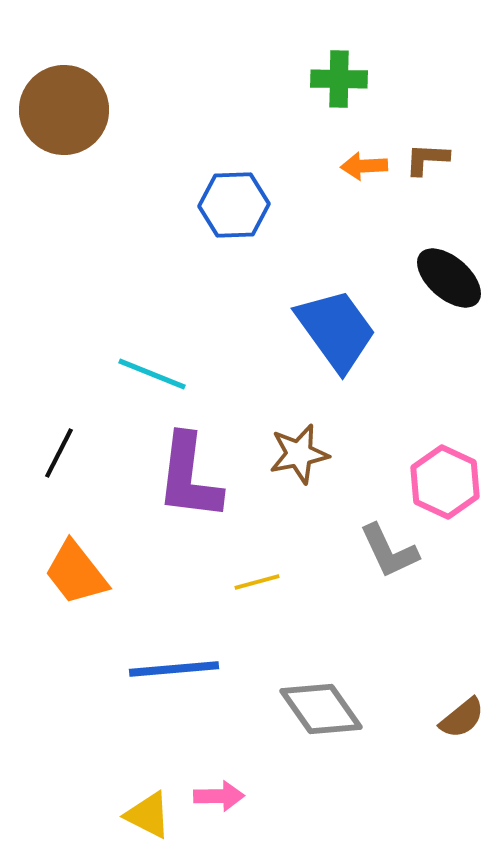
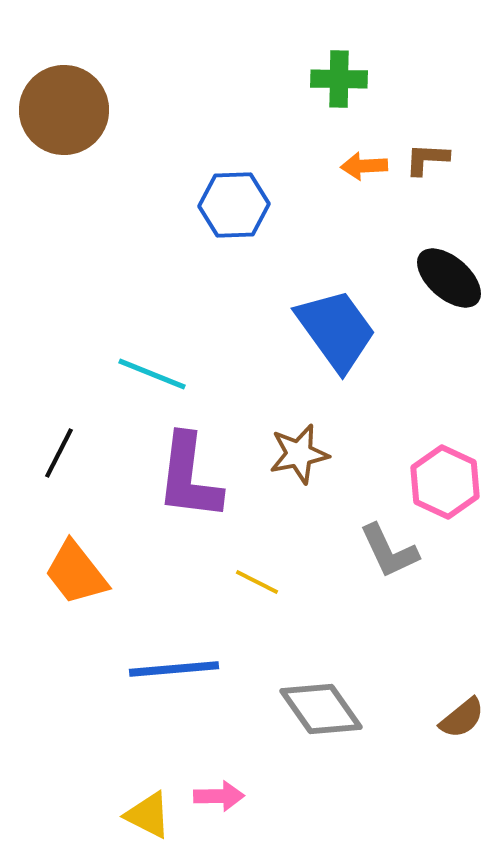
yellow line: rotated 42 degrees clockwise
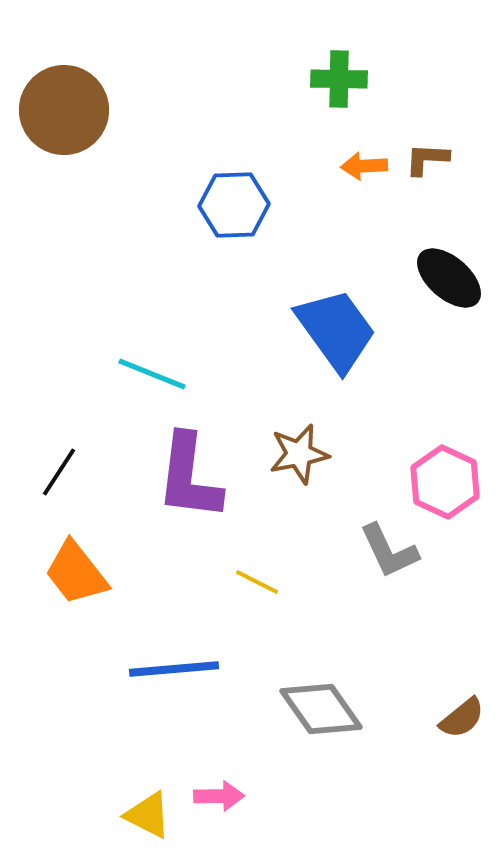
black line: moved 19 px down; rotated 6 degrees clockwise
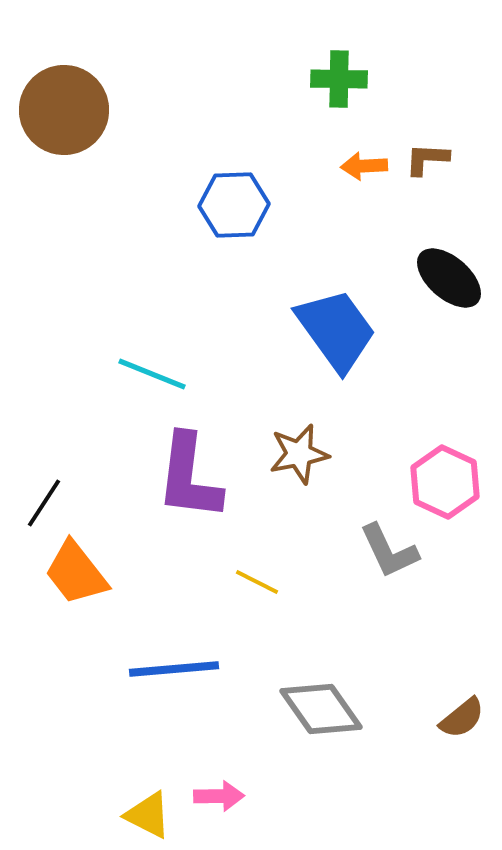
black line: moved 15 px left, 31 px down
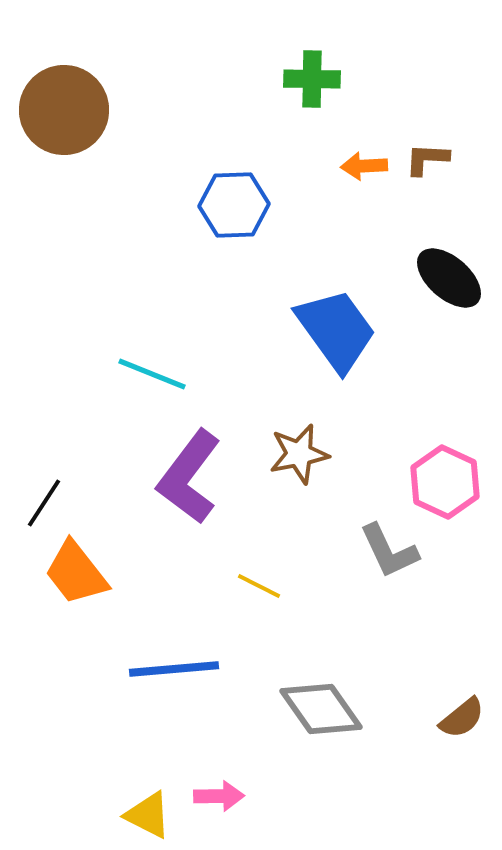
green cross: moved 27 px left
purple L-shape: rotated 30 degrees clockwise
yellow line: moved 2 px right, 4 px down
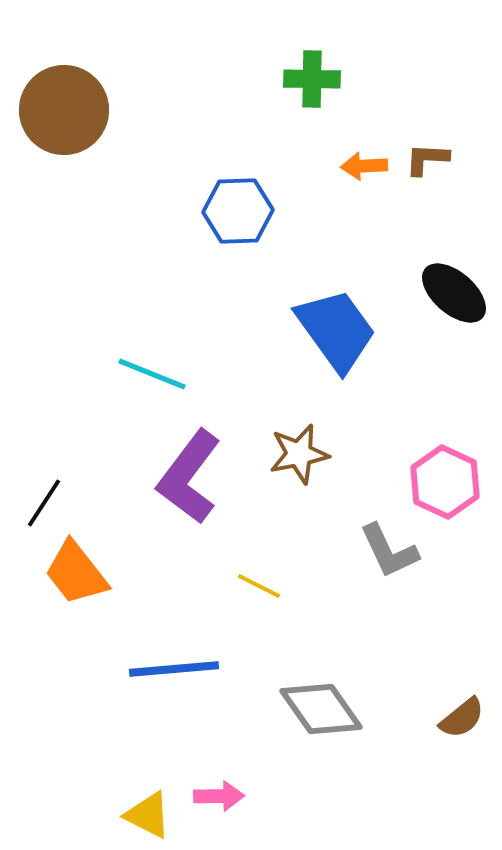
blue hexagon: moved 4 px right, 6 px down
black ellipse: moved 5 px right, 15 px down
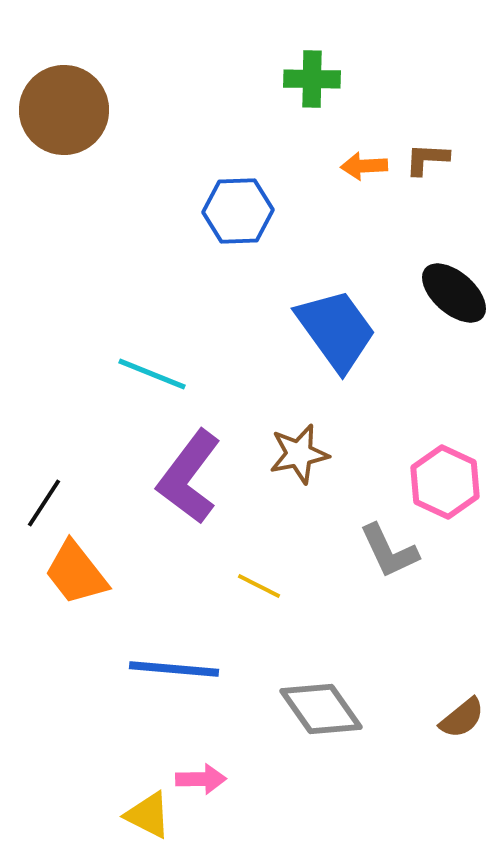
blue line: rotated 10 degrees clockwise
pink arrow: moved 18 px left, 17 px up
